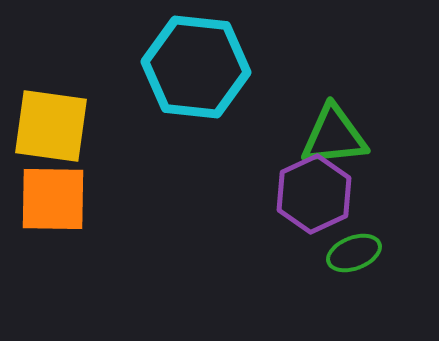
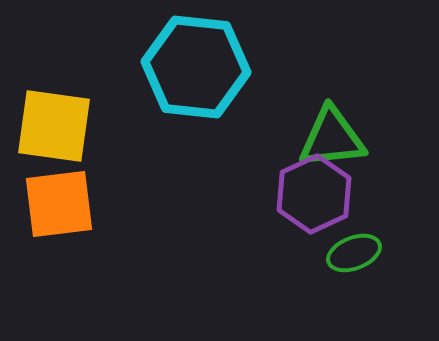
yellow square: moved 3 px right
green triangle: moved 2 px left, 2 px down
orange square: moved 6 px right, 5 px down; rotated 8 degrees counterclockwise
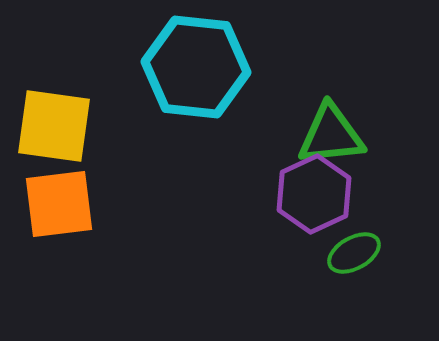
green triangle: moved 1 px left, 3 px up
green ellipse: rotated 8 degrees counterclockwise
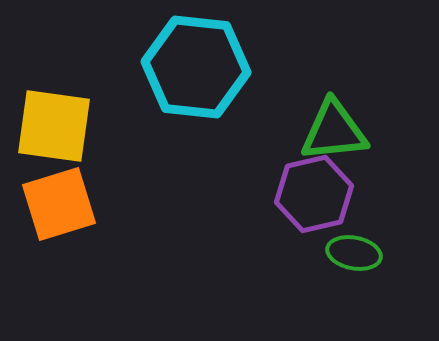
green triangle: moved 3 px right, 4 px up
purple hexagon: rotated 12 degrees clockwise
orange square: rotated 10 degrees counterclockwise
green ellipse: rotated 40 degrees clockwise
